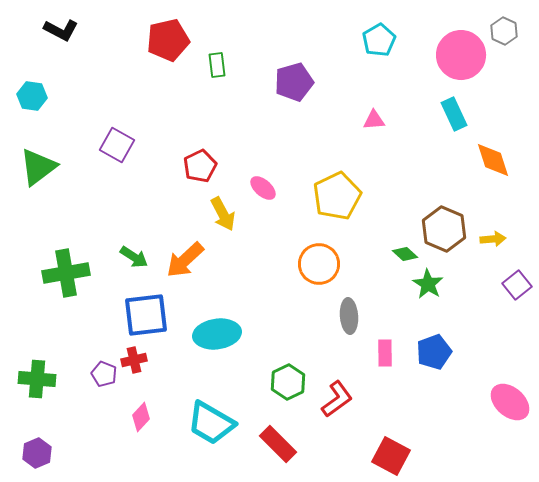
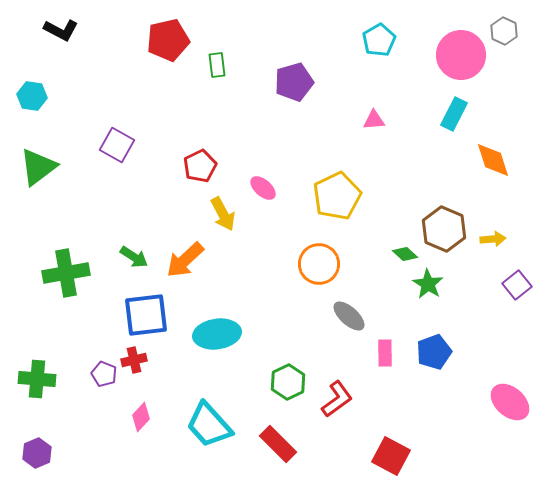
cyan rectangle at (454, 114): rotated 52 degrees clockwise
gray ellipse at (349, 316): rotated 44 degrees counterclockwise
cyan trapezoid at (211, 423): moved 2 px left, 2 px down; rotated 18 degrees clockwise
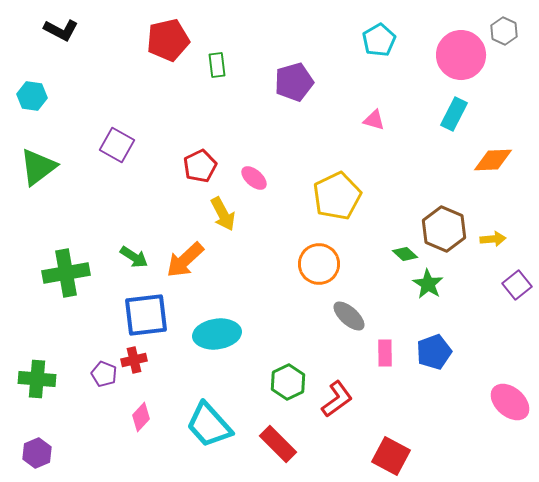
pink triangle at (374, 120): rotated 20 degrees clockwise
orange diamond at (493, 160): rotated 75 degrees counterclockwise
pink ellipse at (263, 188): moved 9 px left, 10 px up
